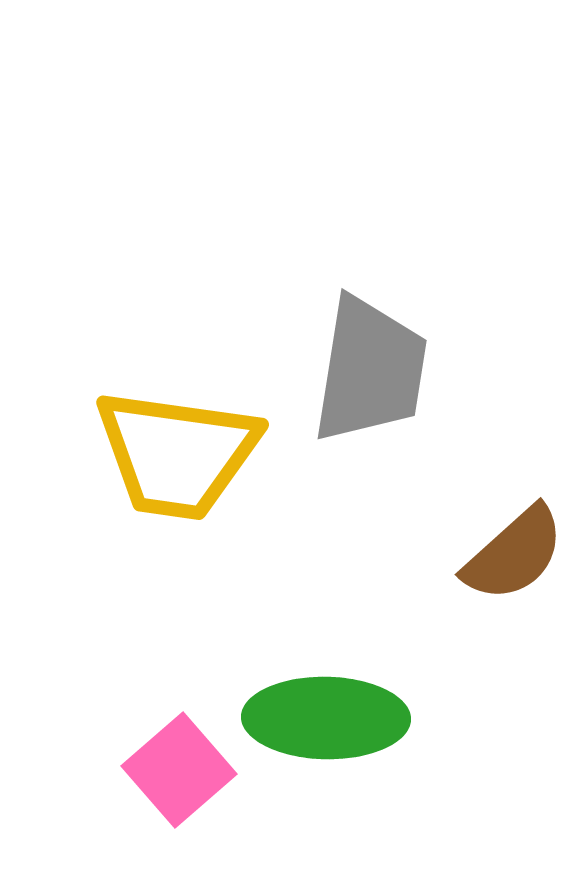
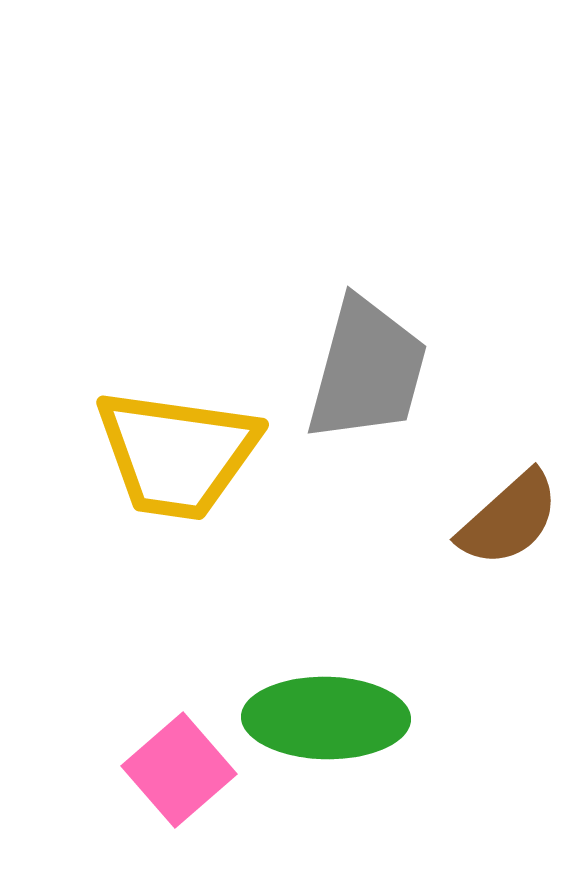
gray trapezoid: moved 3 px left; rotated 6 degrees clockwise
brown semicircle: moved 5 px left, 35 px up
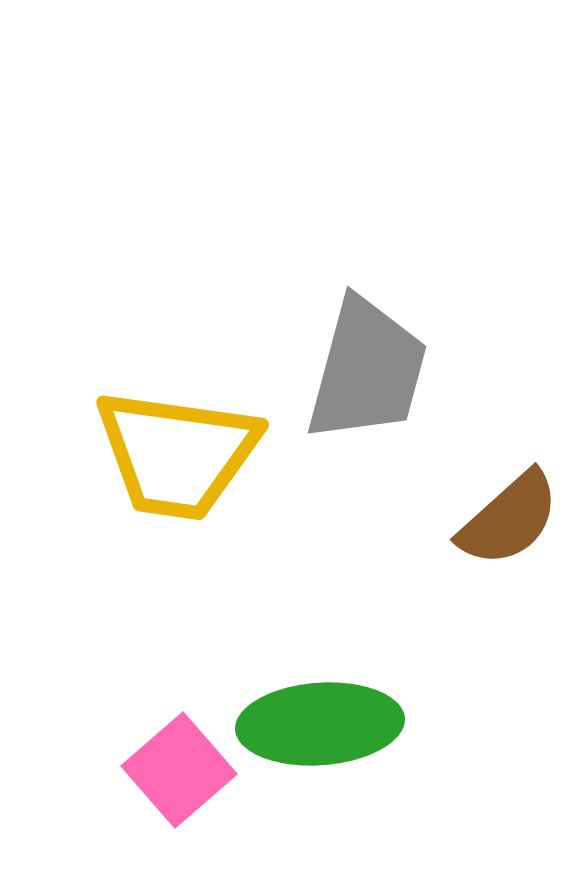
green ellipse: moved 6 px left, 6 px down; rotated 5 degrees counterclockwise
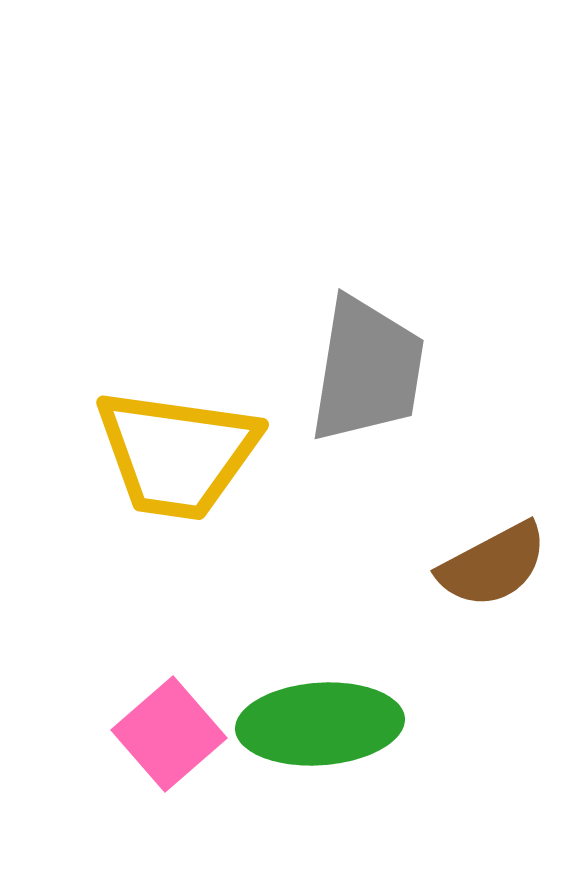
gray trapezoid: rotated 6 degrees counterclockwise
brown semicircle: moved 16 px left, 46 px down; rotated 14 degrees clockwise
pink square: moved 10 px left, 36 px up
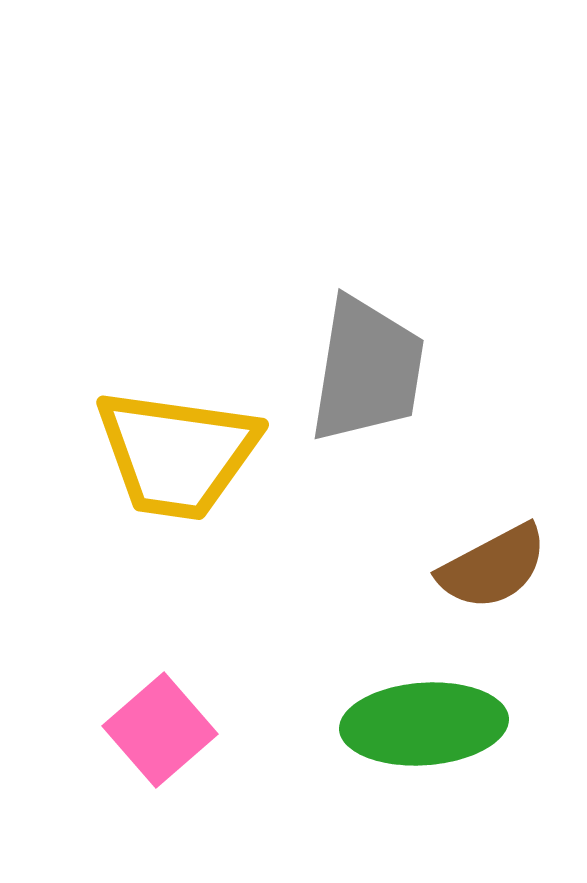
brown semicircle: moved 2 px down
green ellipse: moved 104 px right
pink square: moved 9 px left, 4 px up
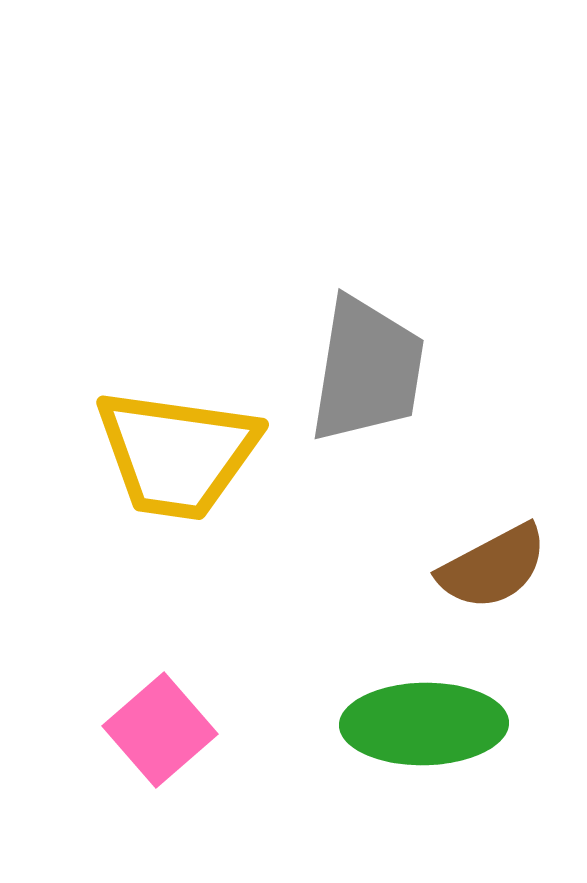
green ellipse: rotated 3 degrees clockwise
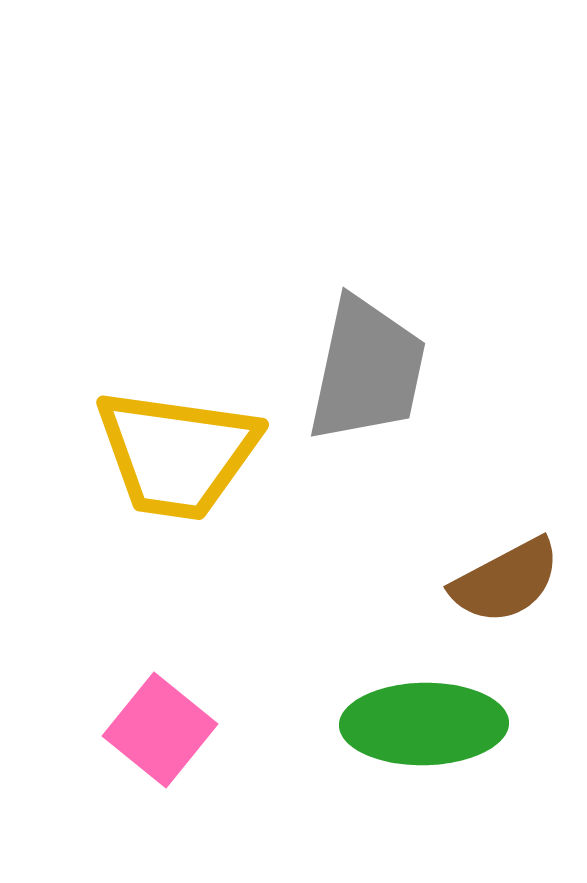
gray trapezoid: rotated 3 degrees clockwise
brown semicircle: moved 13 px right, 14 px down
pink square: rotated 10 degrees counterclockwise
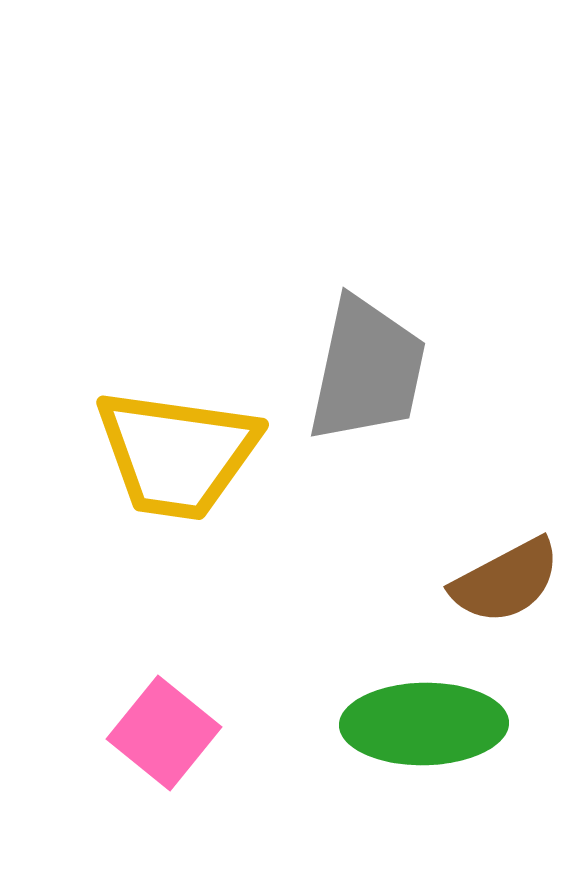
pink square: moved 4 px right, 3 px down
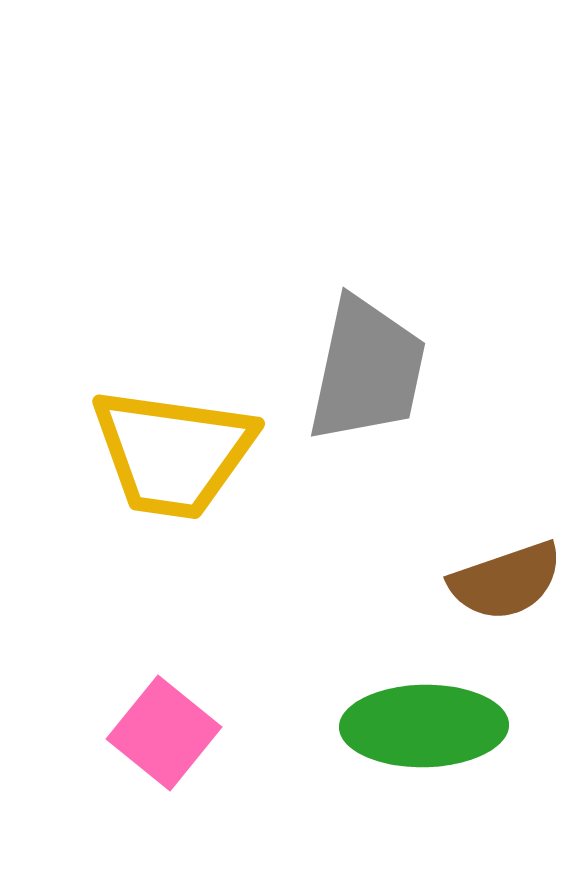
yellow trapezoid: moved 4 px left, 1 px up
brown semicircle: rotated 9 degrees clockwise
green ellipse: moved 2 px down
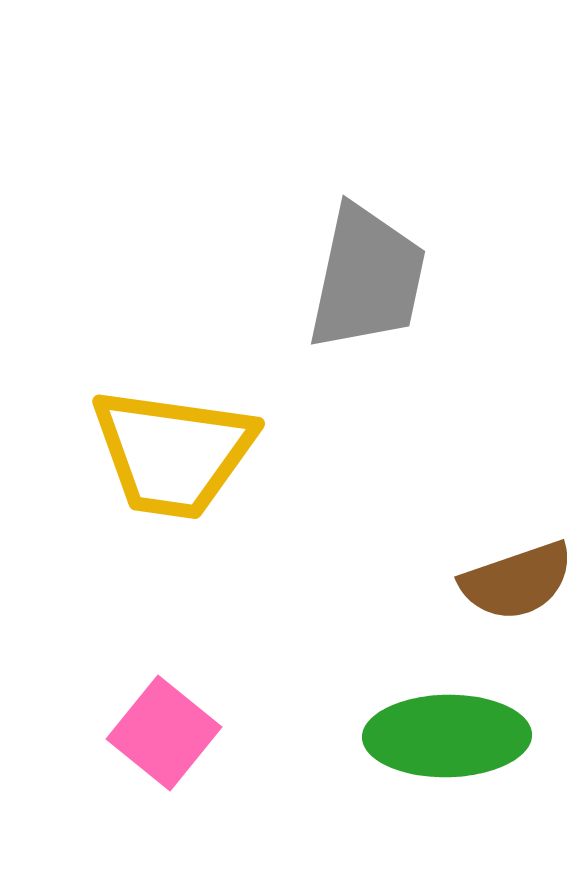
gray trapezoid: moved 92 px up
brown semicircle: moved 11 px right
green ellipse: moved 23 px right, 10 px down
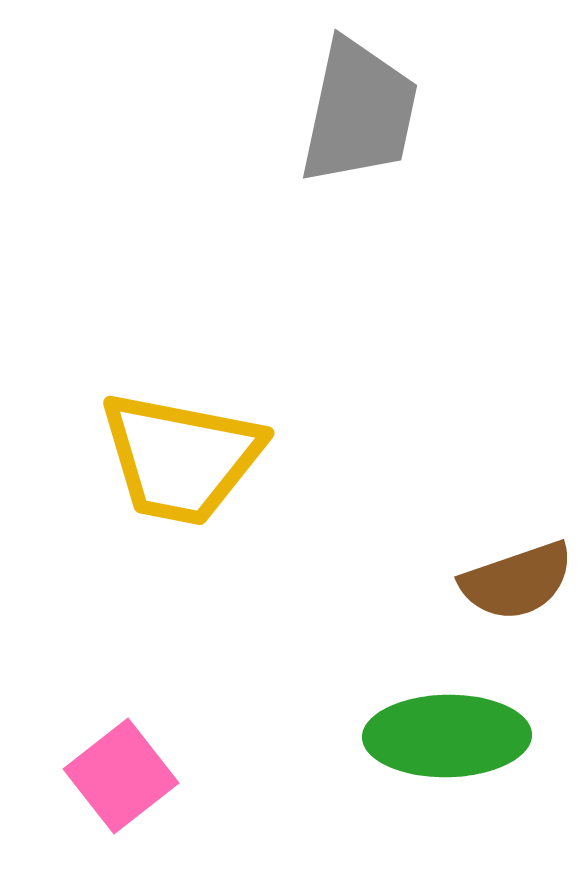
gray trapezoid: moved 8 px left, 166 px up
yellow trapezoid: moved 8 px right, 5 px down; rotated 3 degrees clockwise
pink square: moved 43 px left, 43 px down; rotated 13 degrees clockwise
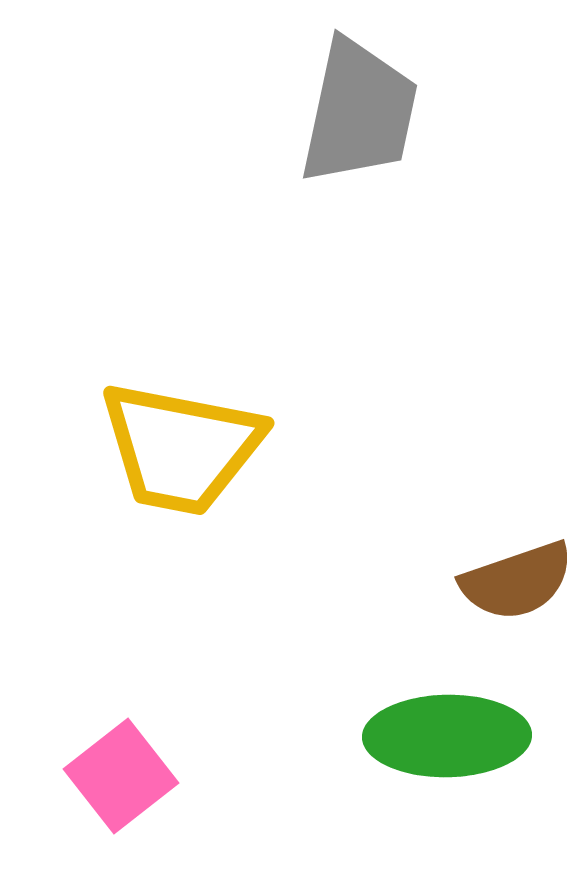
yellow trapezoid: moved 10 px up
